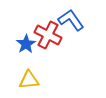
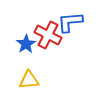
blue L-shape: moved 1 px left, 2 px down; rotated 60 degrees counterclockwise
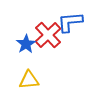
red cross: rotated 20 degrees clockwise
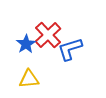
blue L-shape: moved 27 px down; rotated 12 degrees counterclockwise
yellow triangle: moved 1 px up
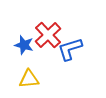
blue star: moved 2 px left, 1 px down; rotated 24 degrees counterclockwise
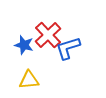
blue L-shape: moved 2 px left, 1 px up
yellow triangle: moved 1 px down
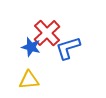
red cross: moved 1 px left, 2 px up
blue star: moved 7 px right, 2 px down
